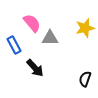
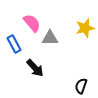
blue rectangle: moved 1 px up
black semicircle: moved 4 px left, 7 px down
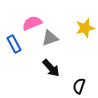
pink semicircle: rotated 72 degrees counterclockwise
gray triangle: rotated 18 degrees counterclockwise
black arrow: moved 16 px right
black semicircle: moved 2 px left
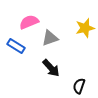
pink semicircle: moved 3 px left, 1 px up
blue rectangle: moved 2 px right, 2 px down; rotated 30 degrees counterclockwise
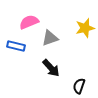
blue rectangle: rotated 18 degrees counterclockwise
